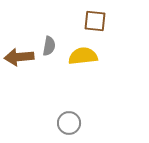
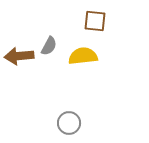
gray semicircle: rotated 18 degrees clockwise
brown arrow: moved 1 px up
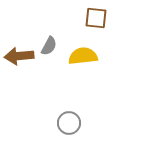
brown square: moved 1 px right, 3 px up
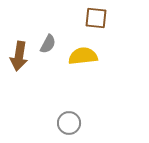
gray semicircle: moved 1 px left, 2 px up
brown arrow: rotated 76 degrees counterclockwise
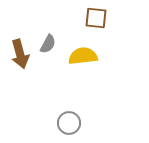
brown arrow: moved 1 px right, 2 px up; rotated 24 degrees counterclockwise
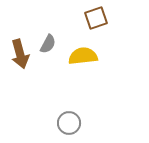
brown square: rotated 25 degrees counterclockwise
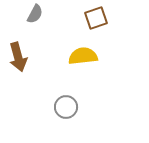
gray semicircle: moved 13 px left, 30 px up
brown arrow: moved 2 px left, 3 px down
gray circle: moved 3 px left, 16 px up
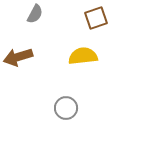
brown arrow: rotated 88 degrees clockwise
gray circle: moved 1 px down
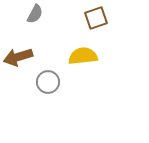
gray circle: moved 18 px left, 26 px up
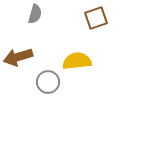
gray semicircle: rotated 12 degrees counterclockwise
yellow semicircle: moved 6 px left, 5 px down
